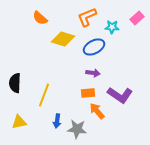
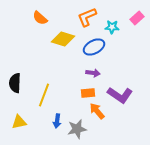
gray star: rotated 18 degrees counterclockwise
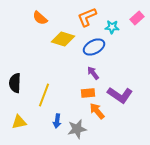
purple arrow: rotated 136 degrees counterclockwise
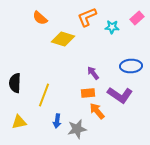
blue ellipse: moved 37 px right, 19 px down; rotated 25 degrees clockwise
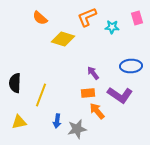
pink rectangle: rotated 64 degrees counterclockwise
yellow line: moved 3 px left
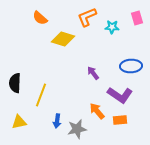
orange rectangle: moved 32 px right, 27 px down
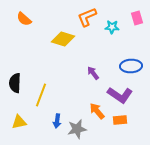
orange semicircle: moved 16 px left, 1 px down
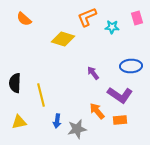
yellow line: rotated 35 degrees counterclockwise
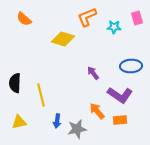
cyan star: moved 2 px right
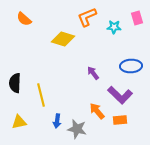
purple L-shape: rotated 10 degrees clockwise
gray star: rotated 24 degrees clockwise
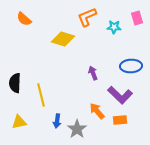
purple arrow: rotated 16 degrees clockwise
gray star: rotated 24 degrees clockwise
